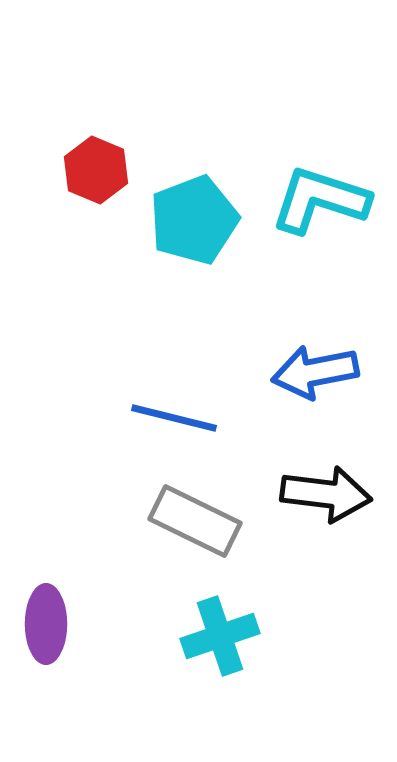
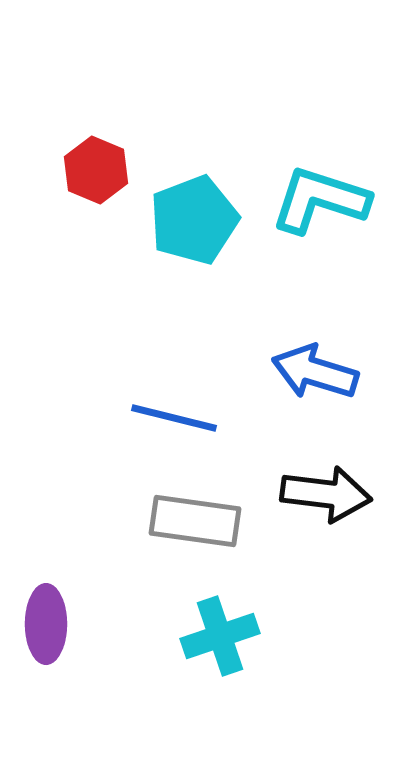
blue arrow: rotated 28 degrees clockwise
gray rectangle: rotated 18 degrees counterclockwise
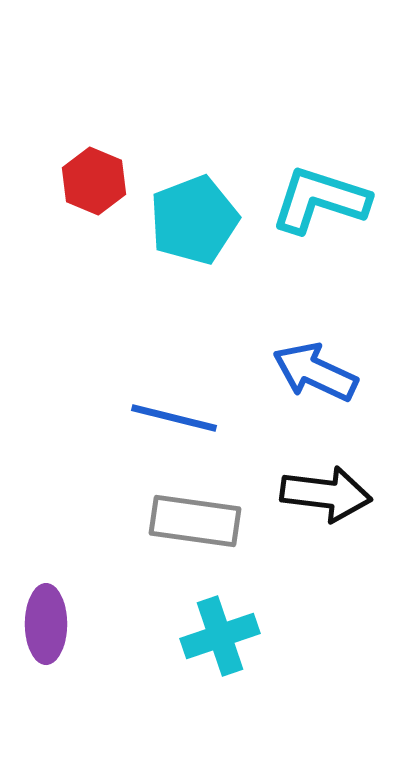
red hexagon: moved 2 px left, 11 px down
blue arrow: rotated 8 degrees clockwise
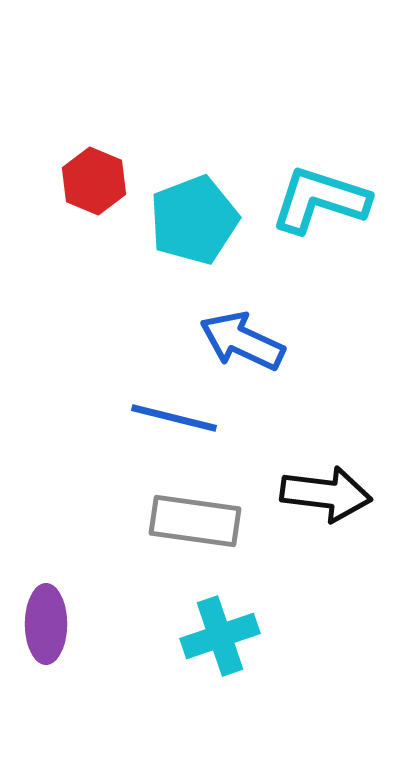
blue arrow: moved 73 px left, 31 px up
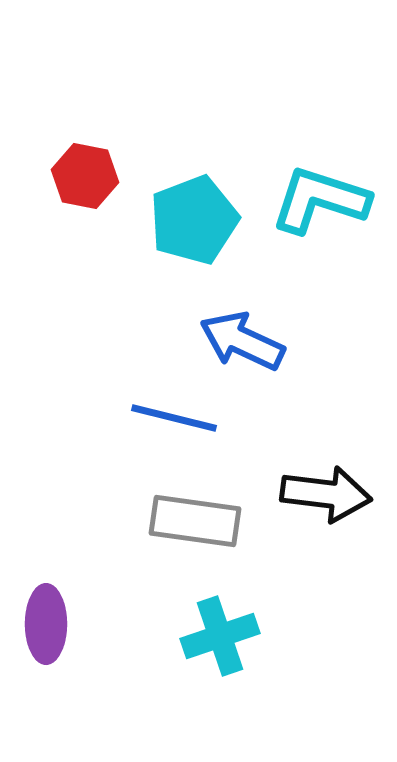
red hexagon: moved 9 px left, 5 px up; rotated 12 degrees counterclockwise
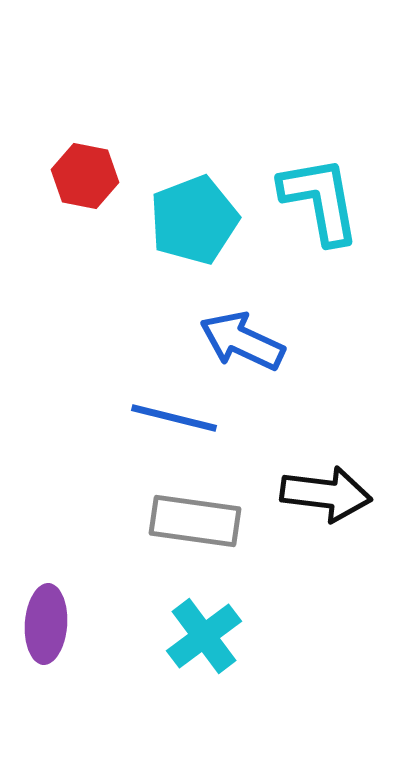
cyan L-shape: rotated 62 degrees clockwise
purple ellipse: rotated 4 degrees clockwise
cyan cross: moved 16 px left; rotated 18 degrees counterclockwise
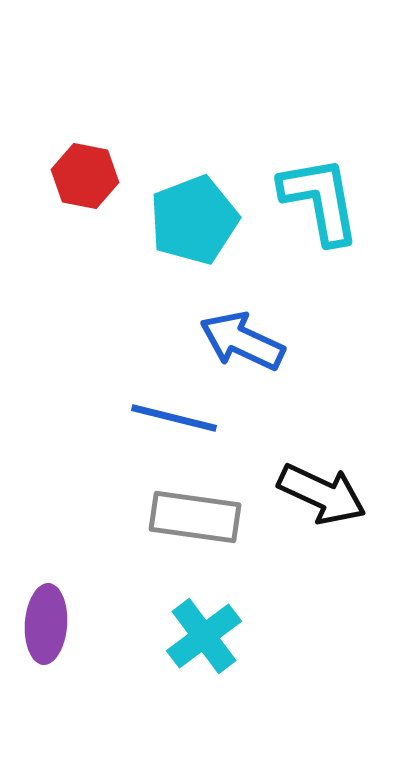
black arrow: moved 4 px left; rotated 18 degrees clockwise
gray rectangle: moved 4 px up
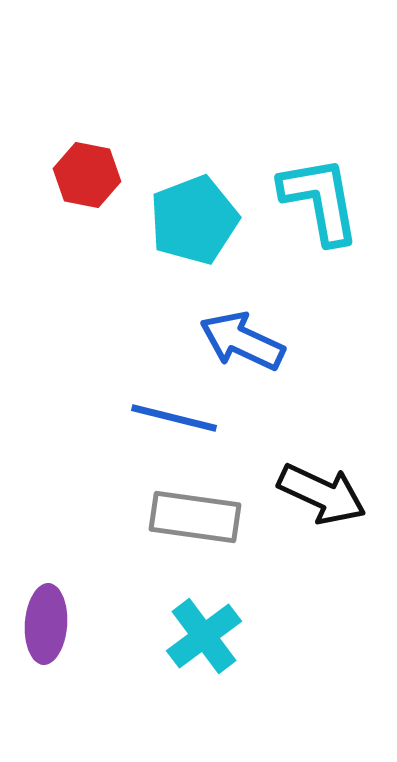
red hexagon: moved 2 px right, 1 px up
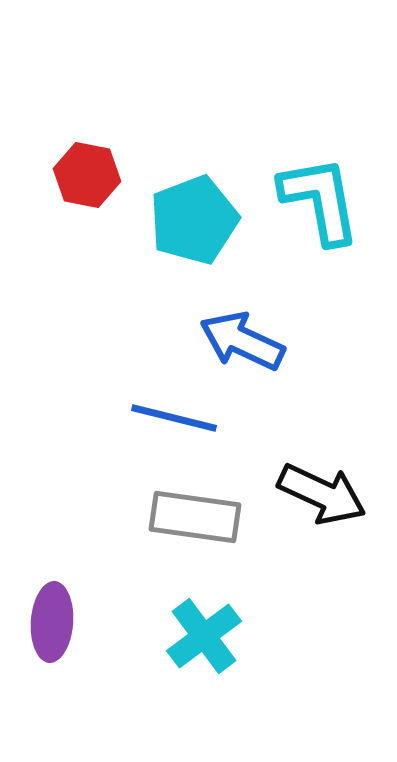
purple ellipse: moved 6 px right, 2 px up
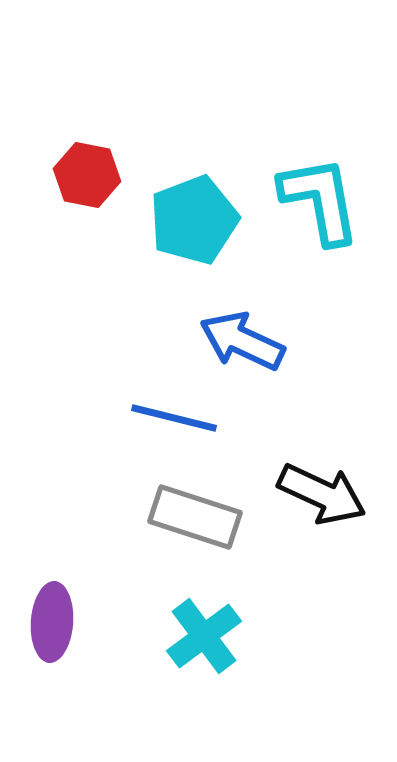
gray rectangle: rotated 10 degrees clockwise
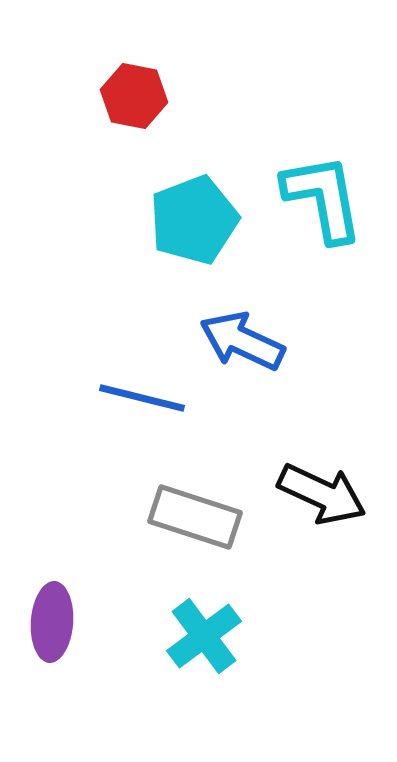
red hexagon: moved 47 px right, 79 px up
cyan L-shape: moved 3 px right, 2 px up
blue line: moved 32 px left, 20 px up
